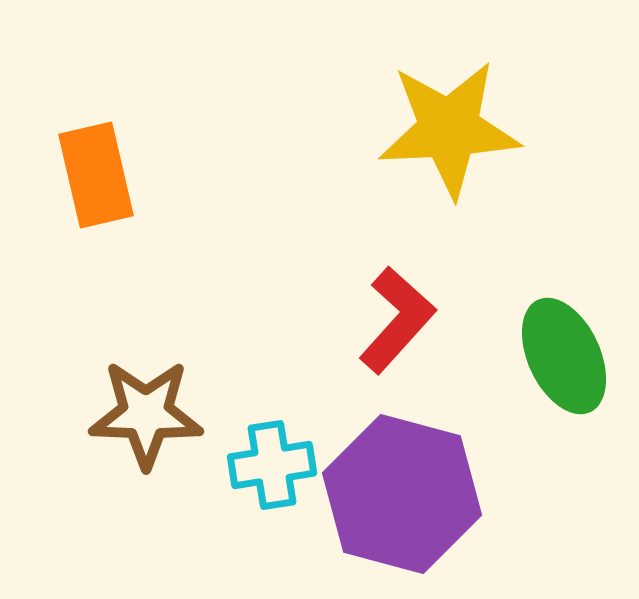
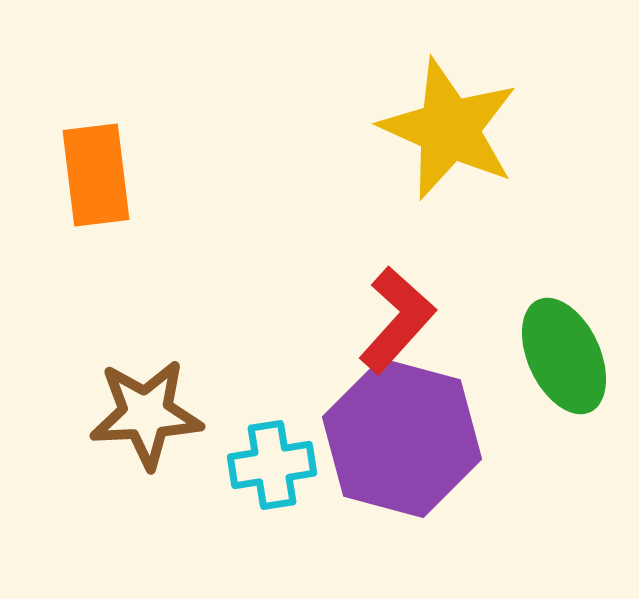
yellow star: rotated 27 degrees clockwise
orange rectangle: rotated 6 degrees clockwise
brown star: rotated 5 degrees counterclockwise
purple hexagon: moved 56 px up
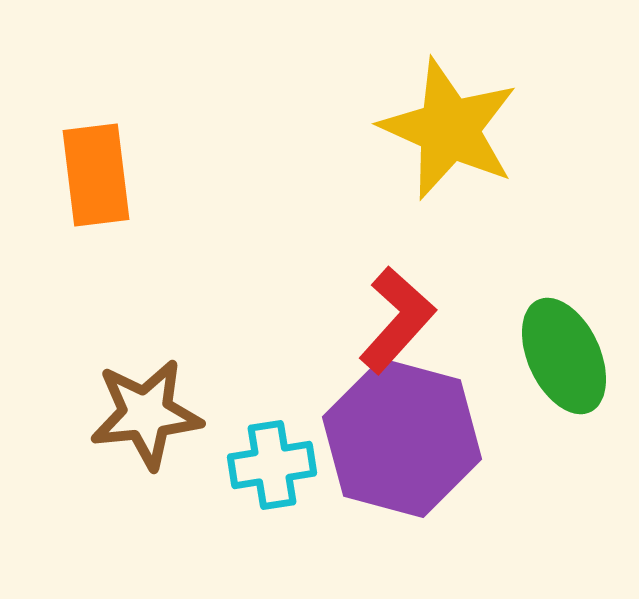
brown star: rotated 3 degrees counterclockwise
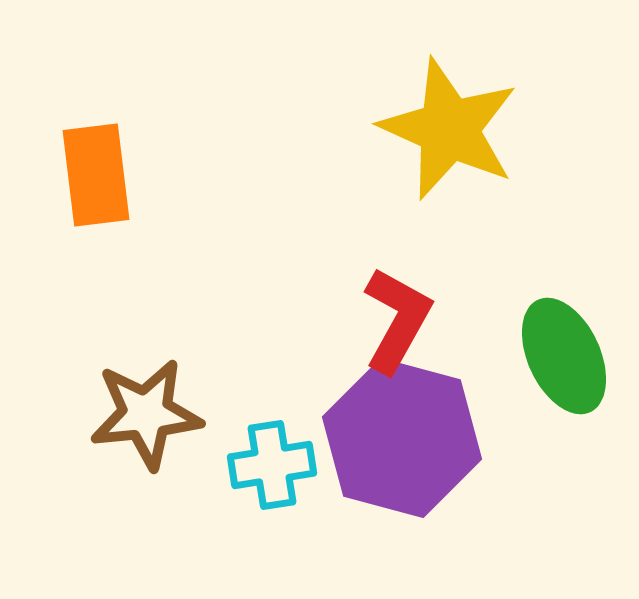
red L-shape: rotated 13 degrees counterclockwise
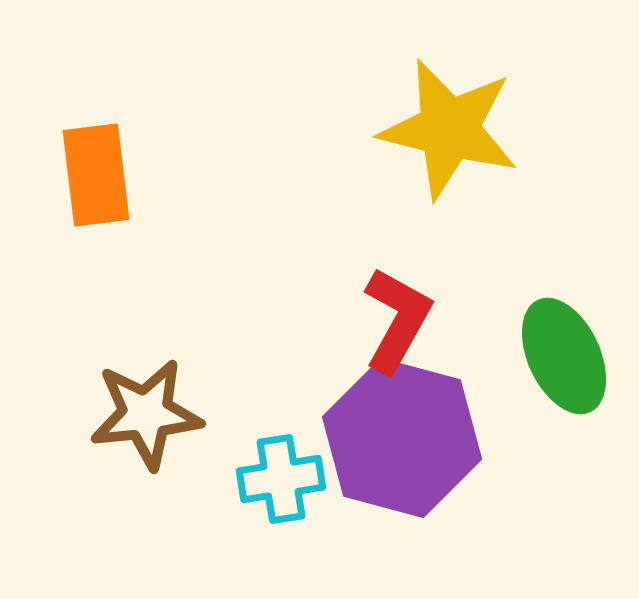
yellow star: rotated 10 degrees counterclockwise
cyan cross: moved 9 px right, 14 px down
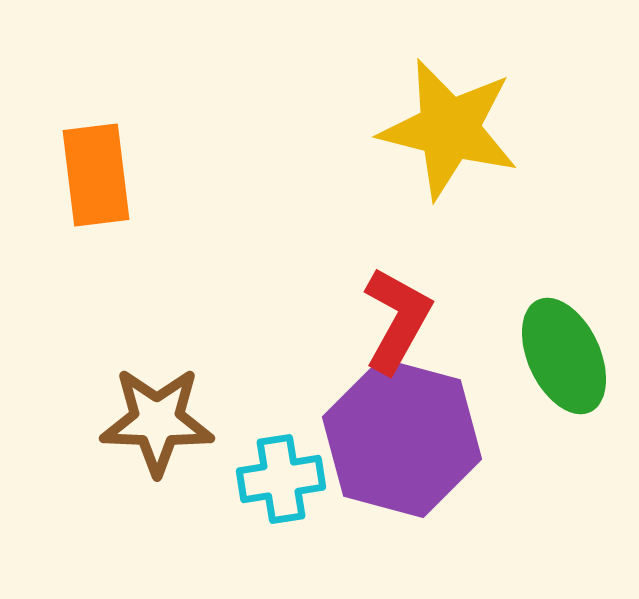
brown star: moved 11 px right, 7 px down; rotated 8 degrees clockwise
